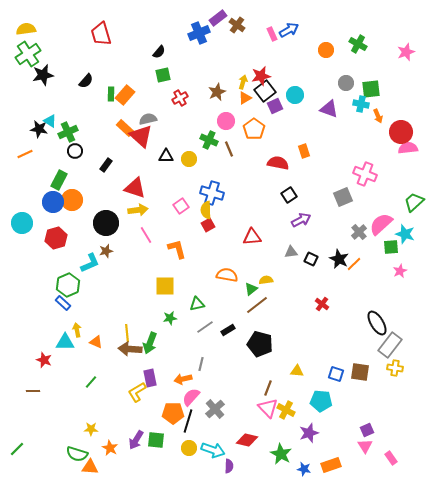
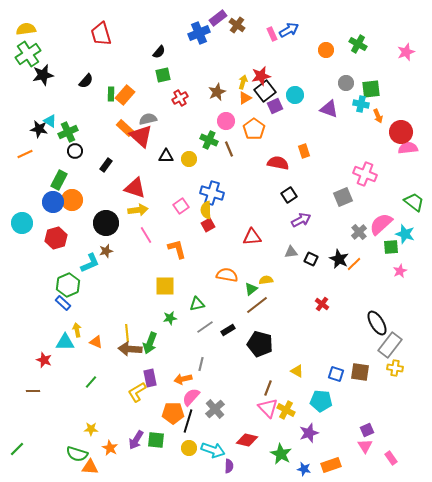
green trapezoid at (414, 202): rotated 80 degrees clockwise
yellow triangle at (297, 371): rotated 24 degrees clockwise
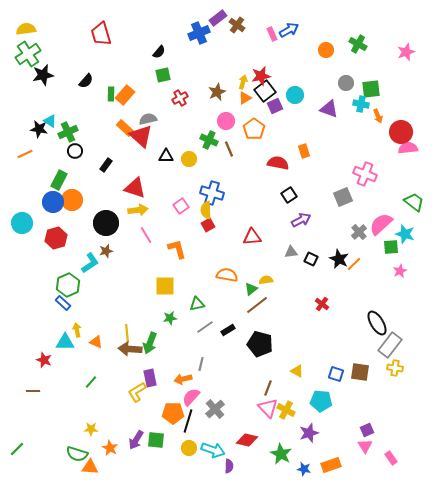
cyan L-shape at (90, 263): rotated 10 degrees counterclockwise
